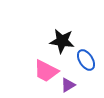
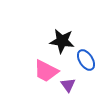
purple triangle: rotated 35 degrees counterclockwise
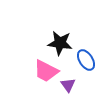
black star: moved 2 px left, 2 px down
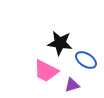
blue ellipse: rotated 25 degrees counterclockwise
purple triangle: moved 4 px right; rotated 49 degrees clockwise
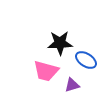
black star: rotated 10 degrees counterclockwise
pink trapezoid: rotated 12 degrees counterclockwise
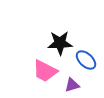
blue ellipse: rotated 10 degrees clockwise
pink trapezoid: moved 1 px left; rotated 12 degrees clockwise
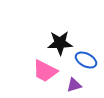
blue ellipse: rotated 15 degrees counterclockwise
purple triangle: moved 2 px right
